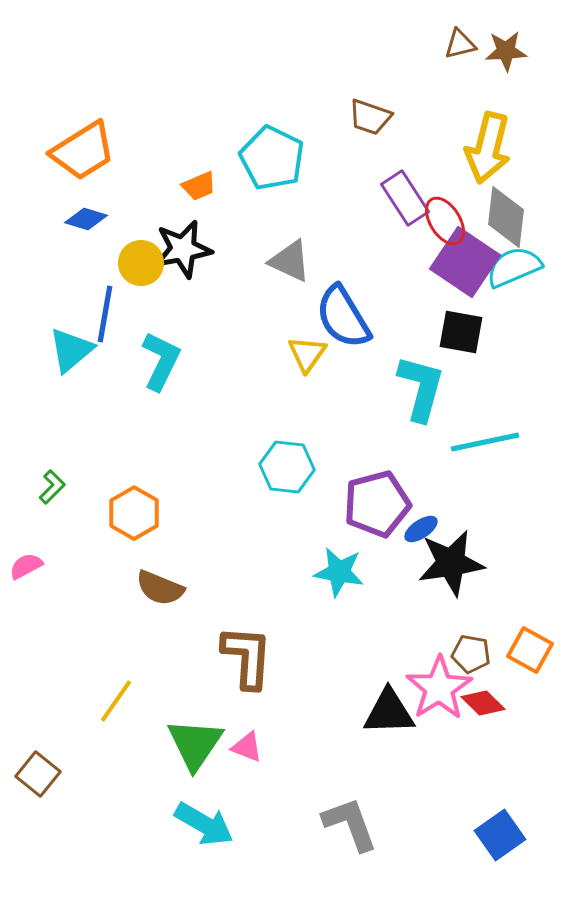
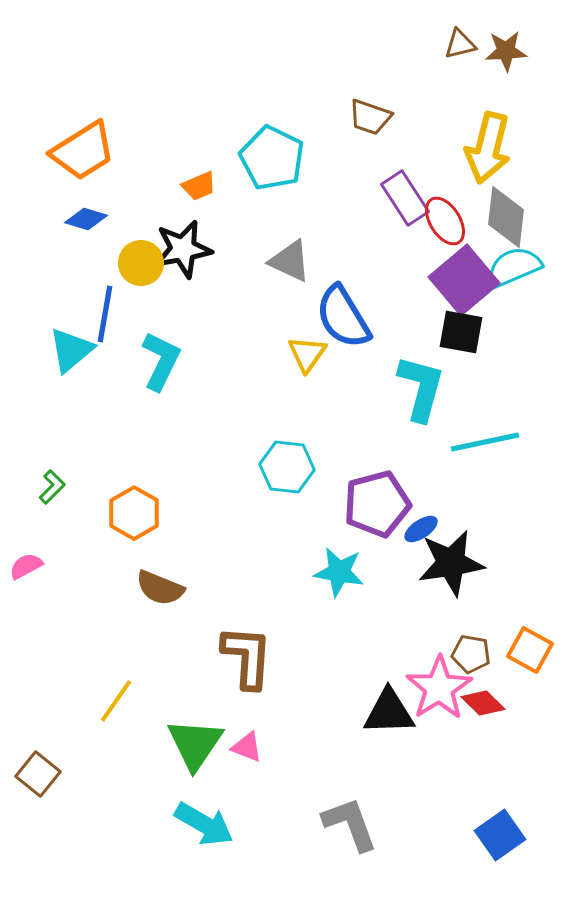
purple square at (465, 262): moved 1 px left, 18 px down; rotated 16 degrees clockwise
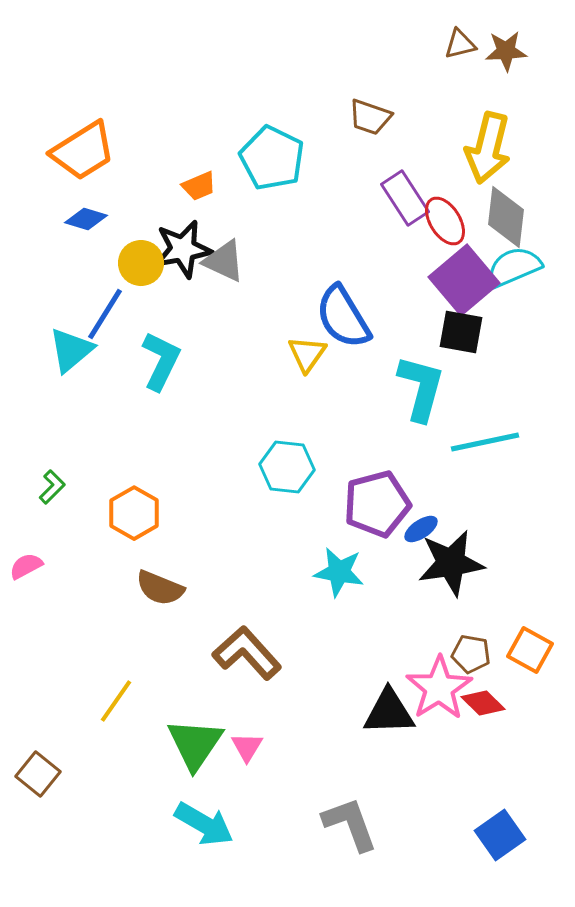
gray triangle at (290, 261): moved 66 px left
blue line at (105, 314): rotated 22 degrees clockwise
brown L-shape at (247, 657): moved 4 px up; rotated 46 degrees counterclockwise
pink triangle at (247, 747): rotated 40 degrees clockwise
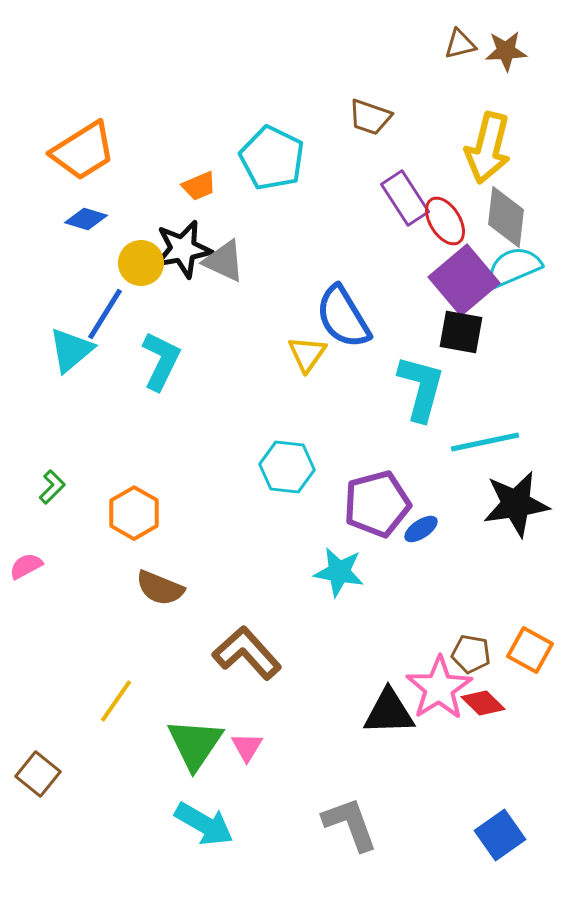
black star at (451, 563): moved 65 px right, 59 px up
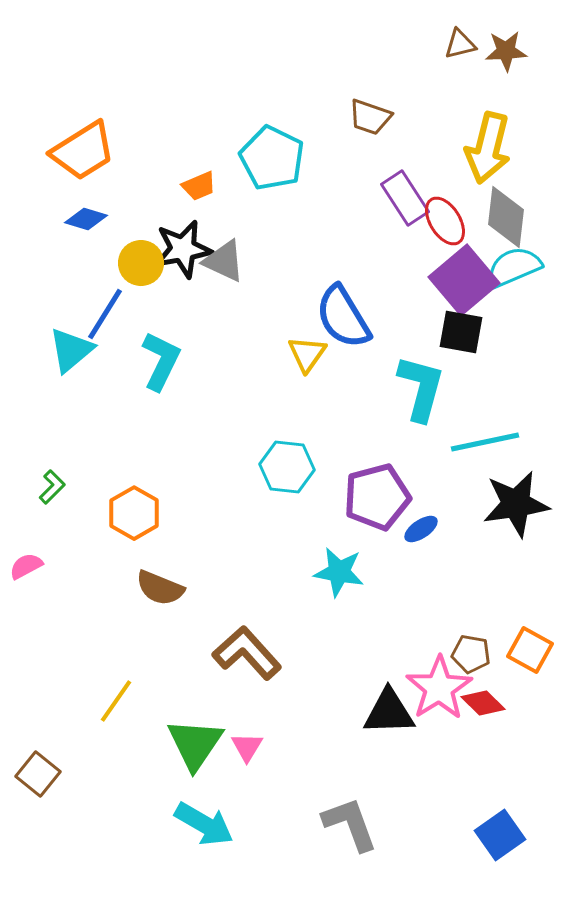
purple pentagon at (377, 504): moved 7 px up
